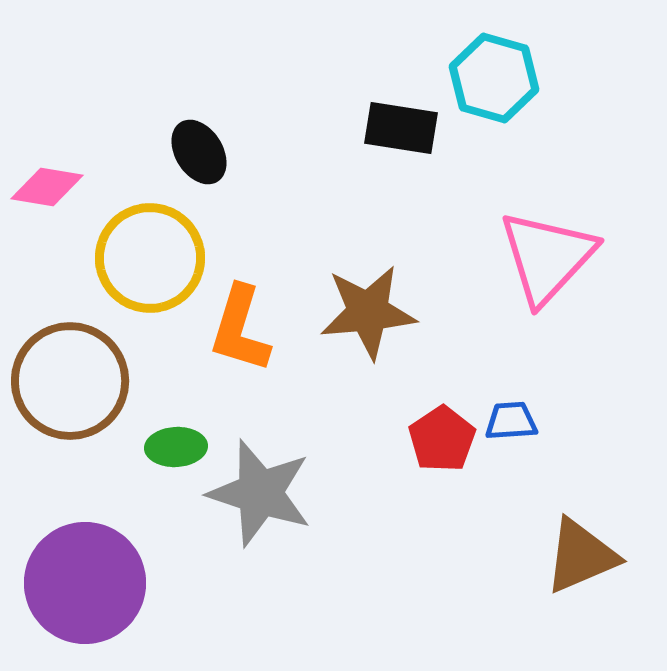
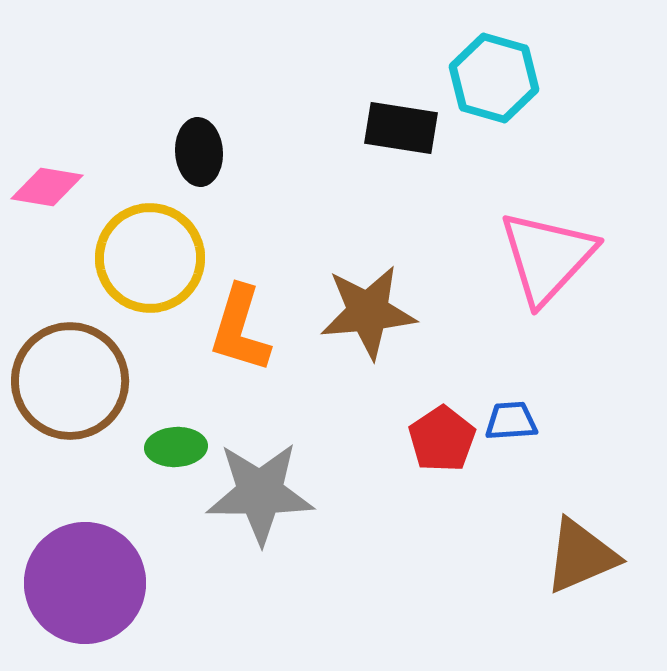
black ellipse: rotated 28 degrees clockwise
gray star: rotated 18 degrees counterclockwise
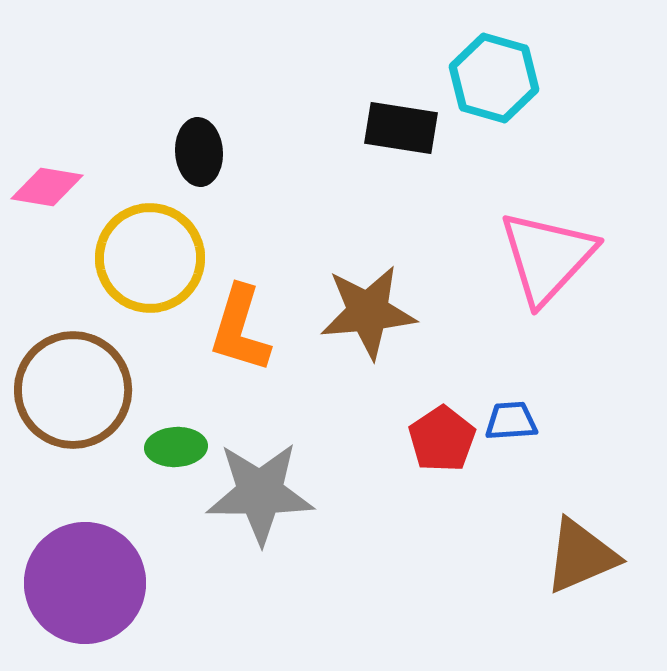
brown circle: moved 3 px right, 9 px down
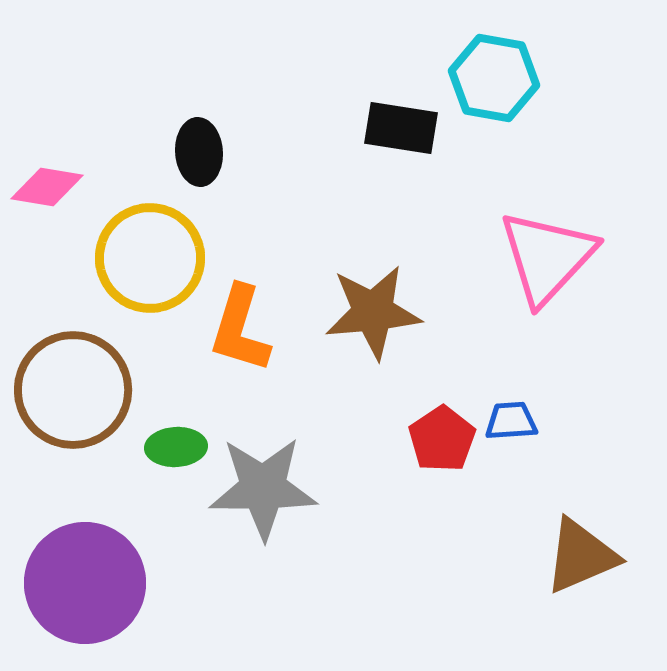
cyan hexagon: rotated 6 degrees counterclockwise
brown star: moved 5 px right
gray star: moved 3 px right, 5 px up
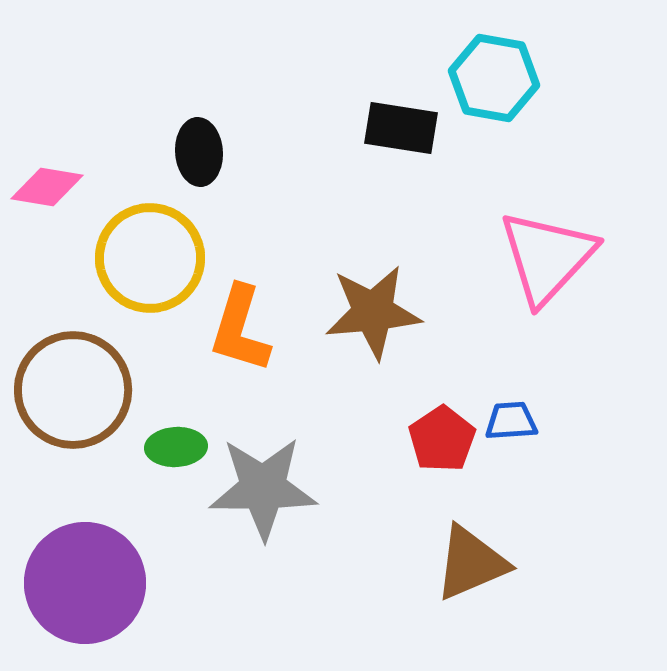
brown triangle: moved 110 px left, 7 px down
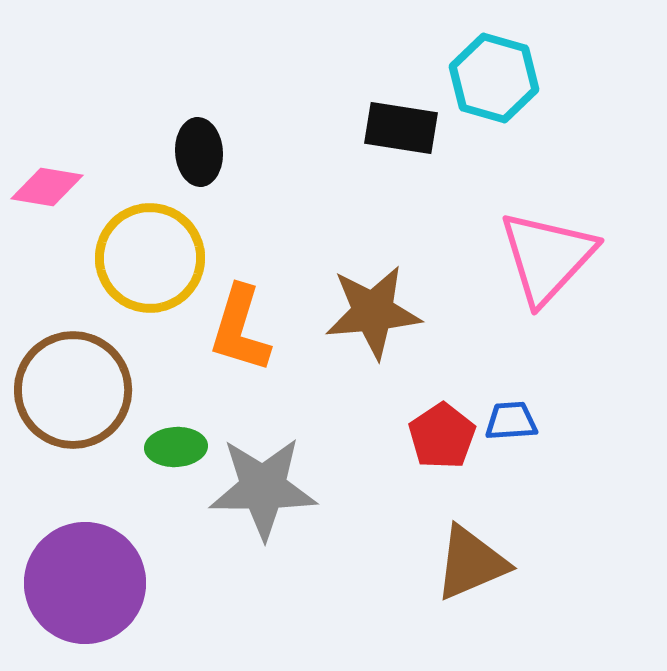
cyan hexagon: rotated 6 degrees clockwise
red pentagon: moved 3 px up
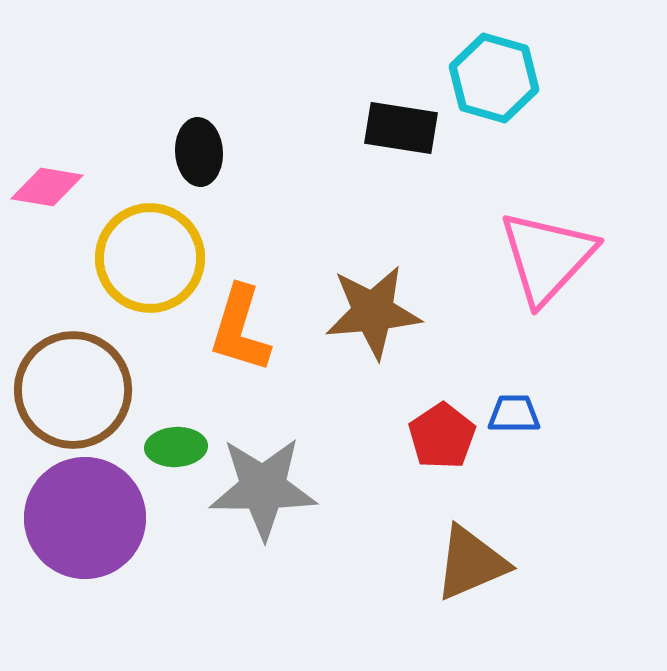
blue trapezoid: moved 3 px right, 7 px up; rotated 4 degrees clockwise
purple circle: moved 65 px up
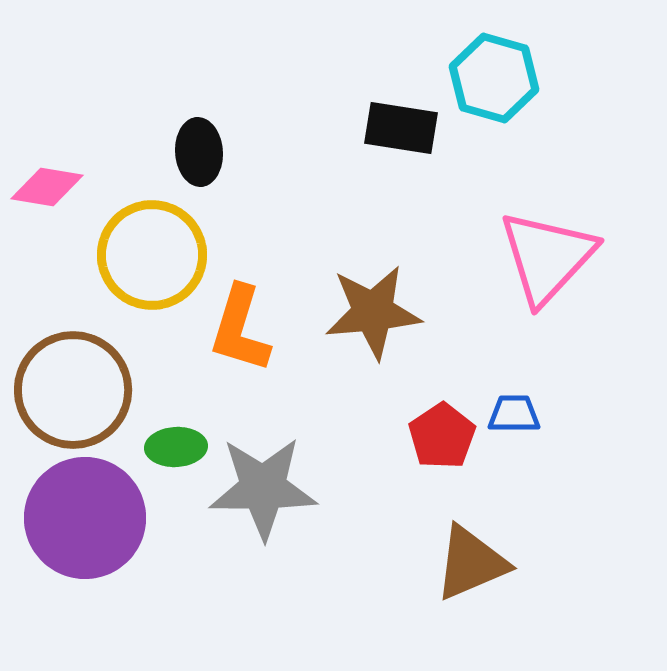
yellow circle: moved 2 px right, 3 px up
